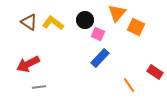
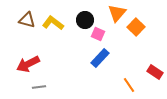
brown triangle: moved 2 px left, 2 px up; rotated 18 degrees counterclockwise
orange square: rotated 18 degrees clockwise
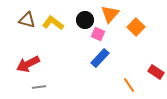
orange triangle: moved 7 px left, 1 px down
red rectangle: moved 1 px right
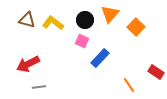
pink square: moved 16 px left, 7 px down
